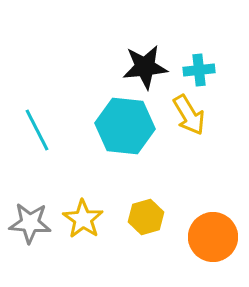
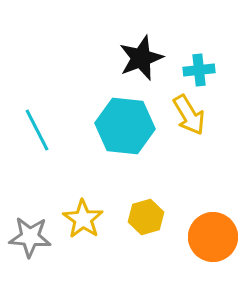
black star: moved 4 px left, 9 px up; rotated 15 degrees counterclockwise
gray star: moved 14 px down
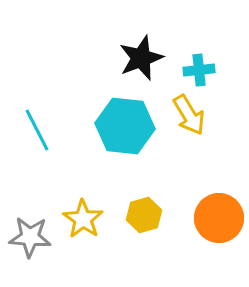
yellow hexagon: moved 2 px left, 2 px up
orange circle: moved 6 px right, 19 px up
